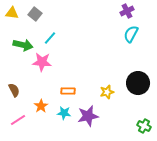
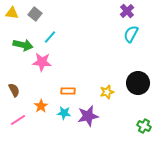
purple cross: rotated 16 degrees counterclockwise
cyan line: moved 1 px up
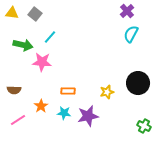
brown semicircle: rotated 120 degrees clockwise
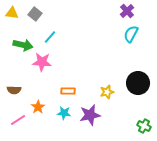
orange star: moved 3 px left, 1 px down
purple star: moved 2 px right, 1 px up
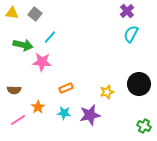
black circle: moved 1 px right, 1 px down
orange rectangle: moved 2 px left, 3 px up; rotated 24 degrees counterclockwise
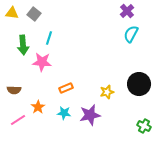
gray square: moved 1 px left
cyan line: moved 1 px left, 1 px down; rotated 24 degrees counterclockwise
green arrow: rotated 72 degrees clockwise
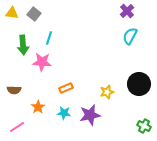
cyan semicircle: moved 1 px left, 2 px down
pink line: moved 1 px left, 7 px down
